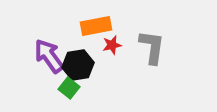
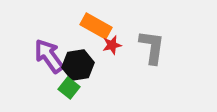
orange rectangle: rotated 40 degrees clockwise
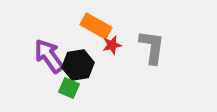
green square: rotated 15 degrees counterclockwise
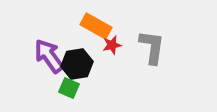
black hexagon: moved 1 px left, 1 px up
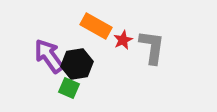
red star: moved 11 px right, 5 px up; rotated 12 degrees counterclockwise
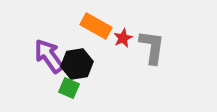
red star: moved 2 px up
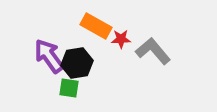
red star: moved 2 px left, 1 px down; rotated 24 degrees clockwise
gray L-shape: moved 1 px right, 4 px down; rotated 48 degrees counterclockwise
black hexagon: moved 1 px up
green square: rotated 15 degrees counterclockwise
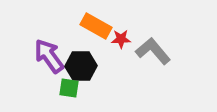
black hexagon: moved 4 px right, 3 px down; rotated 8 degrees clockwise
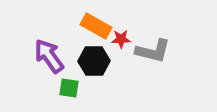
gray L-shape: rotated 144 degrees clockwise
black hexagon: moved 13 px right, 5 px up
